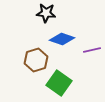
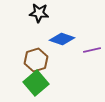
black star: moved 7 px left
green square: moved 23 px left; rotated 15 degrees clockwise
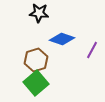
purple line: rotated 48 degrees counterclockwise
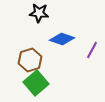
brown hexagon: moved 6 px left
